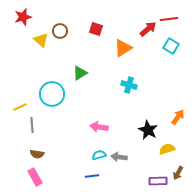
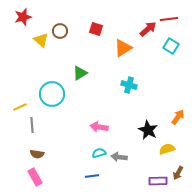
cyan semicircle: moved 2 px up
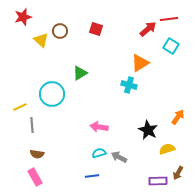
orange triangle: moved 17 px right, 15 px down
gray arrow: rotated 21 degrees clockwise
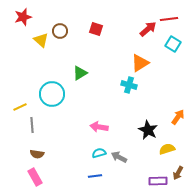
cyan square: moved 2 px right, 2 px up
blue line: moved 3 px right
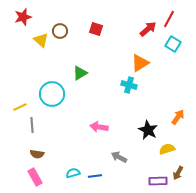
red line: rotated 54 degrees counterclockwise
cyan semicircle: moved 26 px left, 20 px down
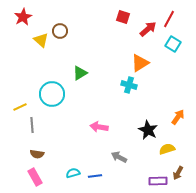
red star: rotated 12 degrees counterclockwise
red square: moved 27 px right, 12 px up
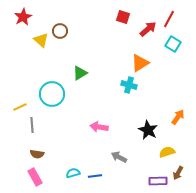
yellow semicircle: moved 3 px down
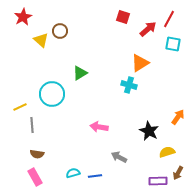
cyan square: rotated 21 degrees counterclockwise
black star: moved 1 px right, 1 px down
